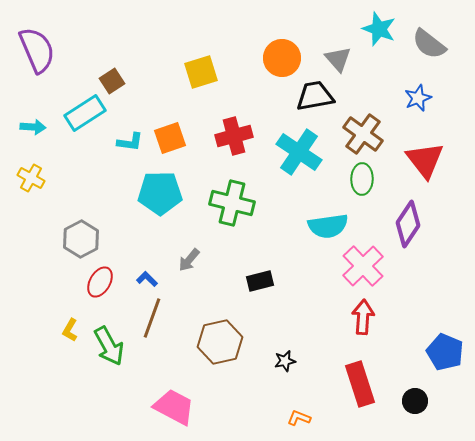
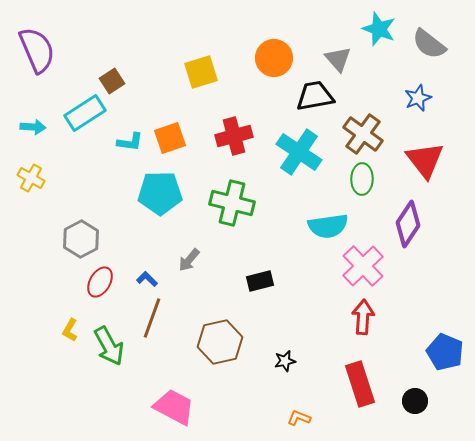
orange circle: moved 8 px left
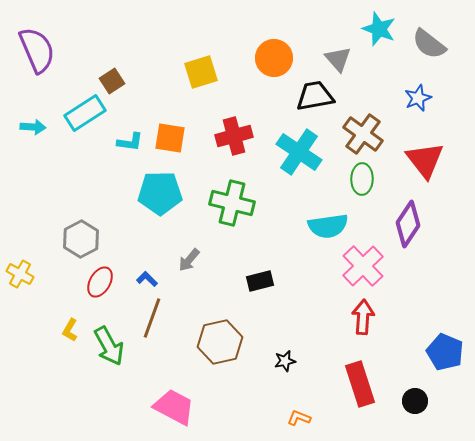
orange square: rotated 28 degrees clockwise
yellow cross: moved 11 px left, 96 px down
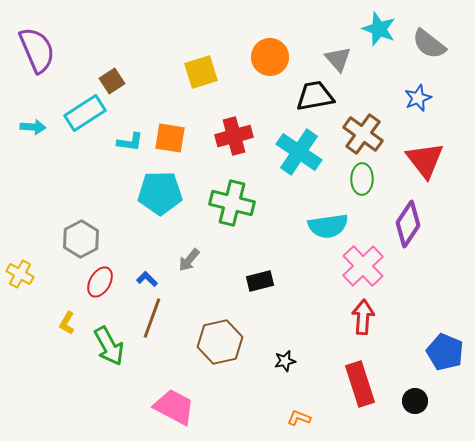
orange circle: moved 4 px left, 1 px up
yellow L-shape: moved 3 px left, 7 px up
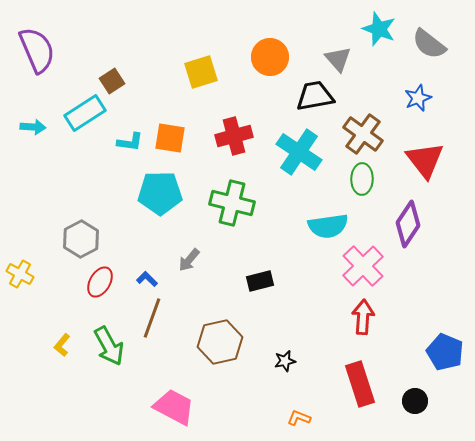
yellow L-shape: moved 5 px left, 22 px down; rotated 10 degrees clockwise
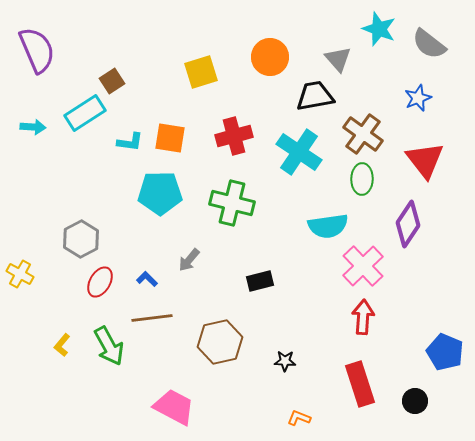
brown line: rotated 63 degrees clockwise
black star: rotated 15 degrees clockwise
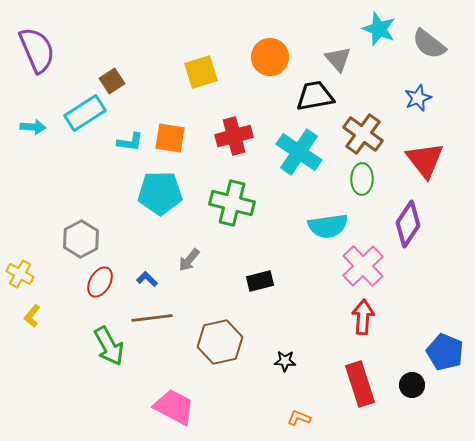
yellow L-shape: moved 30 px left, 29 px up
black circle: moved 3 px left, 16 px up
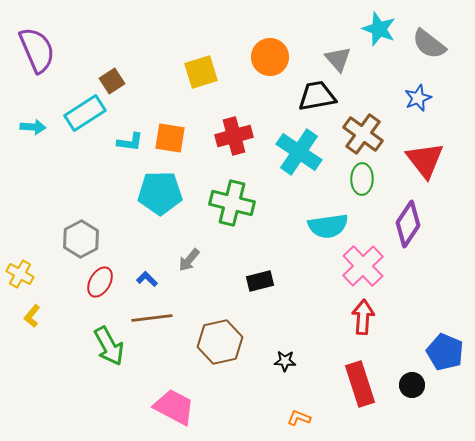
black trapezoid: moved 2 px right
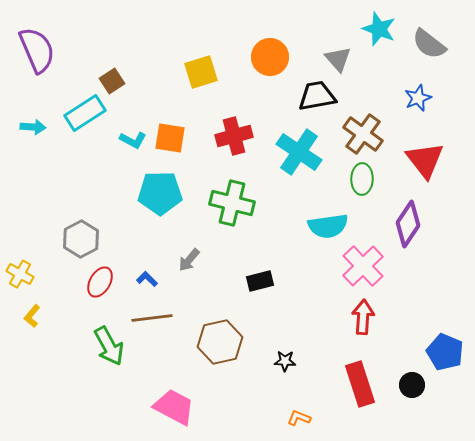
cyan L-shape: moved 3 px right, 2 px up; rotated 20 degrees clockwise
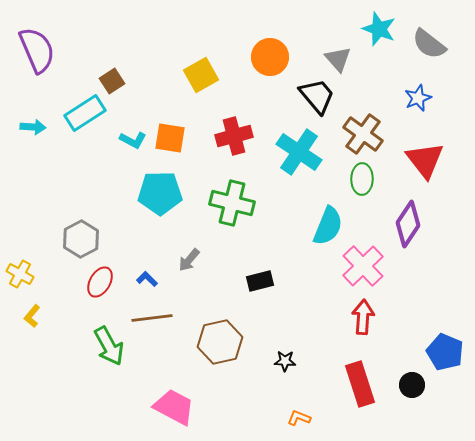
yellow square: moved 3 px down; rotated 12 degrees counterclockwise
black trapezoid: rotated 60 degrees clockwise
cyan semicircle: rotated 60 degrees counterclockwise
